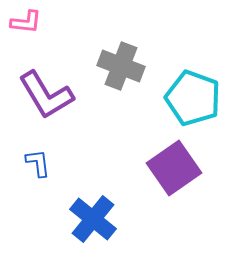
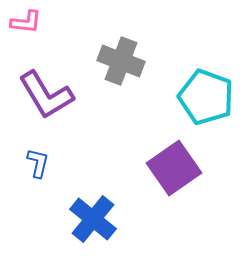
gray cross: moved 5 px up
cyan pentagon: moved 13 px right, 1 px up
blue L-shape: rotated 20 degrees clockwise
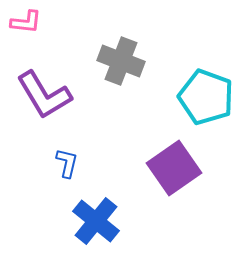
purple L-shape: moved 2 px left
blue L-shape: moved 29 px right
blue cross: moved 3 px right, 2 px down
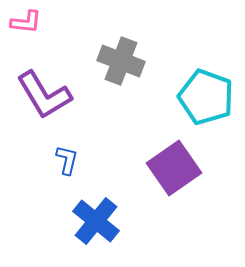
blue L-shape: moved 3 px up
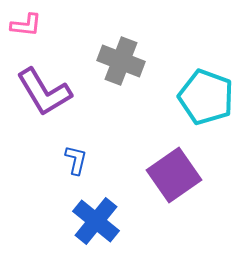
pink L-shape: moved 3 px down
purple L-shape: moved 3 px up
blue L-shape: moved 9 px right
purple square: moved 7 px down
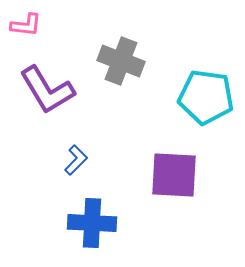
purple L-shape: moved 3 px right, 2 px up
cyan pentagon: rotated 12 degrees counterclockwise
blue L-shape: rotated 32 degrees clockwise
purple square: rotated 38 degrees clockwise
blue cross: moved 4 px left, 2 px down; rotated 36 degrees counterclockwise
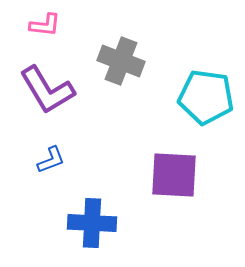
pink L-shape: moved 19 px right
blue L-shape: moved 25 px left; rotated 24 degrees clockwise
